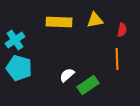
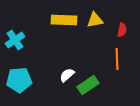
yellow rectangle: moved 5 px right, 2 px up
cyan pentagon: moved 12 px down; rotated 20 degrees counterclockwise
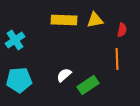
white semicircle: moved 3 px left
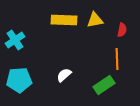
green rectangle: moved 16 px right
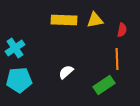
cyan cross: moved 8 px down
white semicircle: moved 2 px right, 3 px up
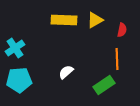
yellow triangle: rotated 18 degrees counterclockwise
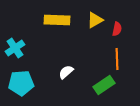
yellow rectangle: moved 7 px left
red semicircle: moved 5 px left, 1 px up
cyan pentagon: moved 2 px right, 3 px down
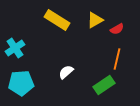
yellow rectangle: rotated 30 degrees clockwise
red semicircle: rotated 48 degrees clockwise
orange line: rotated 15 degrees clockwise
